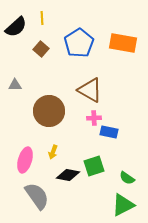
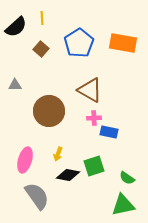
yellow arrow: moved 5 px right, 2 px down
green triangle: rotated 15 degrees clockwise
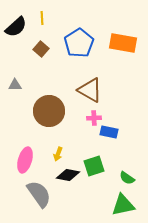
gray semicircle: moved 2 px right, 2 px up
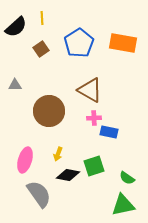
brown square: rotated 14 degrees clockwise
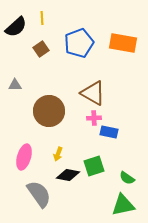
blue pentagon: rotated 12 degrees clockwise
brown triangle: moved 3 px right, 3 px down
pink ellipse: moved 1 px left, 3 px up
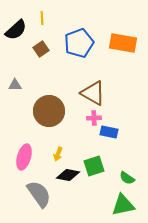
black semicircle: moved 3 px down
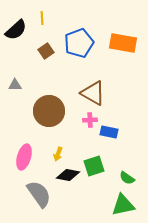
brown square: moved 5 px right, 2 px down
pink cross: moved 4 px left, 2 px down
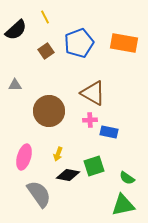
yellow line: moved 3 px right, 1 px up; rotated 24 degrees counterclockwise
orange rectangle: moved 1 px right
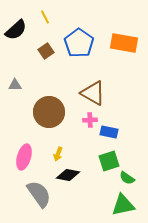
blue pentagon: rotated 16 degrees counterclockwise
brown circle: moved 1 px down
green square: moved 15 px right, 5 px up
